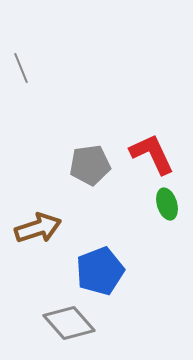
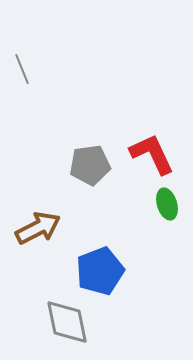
gray line: moved 1 px right, 1 px down
brown arrow: rotated 9 degrees counterclockwise
gray diamond: moved 2 px left, 1 px up; rotated 30 degrees clockwise
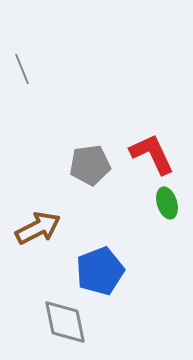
green ellipse: moved 1 px up
gray diamond: moved 2 px left
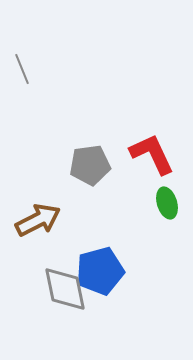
brown arrow: moved 8 px up
blue pentagon: rotated 6 degrees clockwise
gray diamond: moved 33 px up
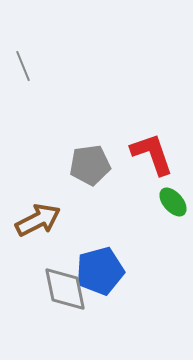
gray line: moved 1 px right, 3 px up
red L-shape: rotated 6 degrees clockwise
green ellipse: moved 6 px right, 1 px up; rotated 24 degrees counterclockwise
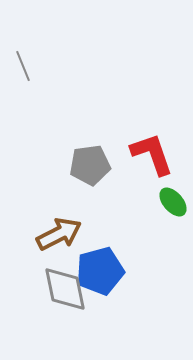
brown arrow: moved 21 px right, 14 px down
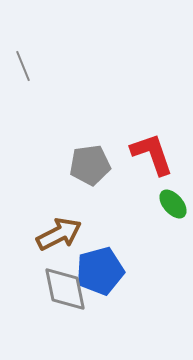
green ellipse: moved 2 px down
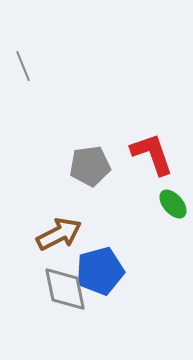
gray pentagon: moved 1 px down
